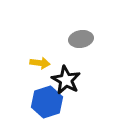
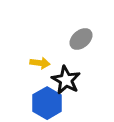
gray ellipse: rotated 30 degrees counterclockwise
blue hexagon: moved 1 px down; rotated 12 degrees counterclockwise
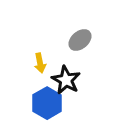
gray ellipse: moved 1 px left, 1 px down
yellow arrow: rotated 72 degrees clockwise
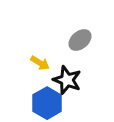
yellow arrow: rotated 48 degrees counterclockwise
black star: moved 1 px right; rotated 8 degrees counterclockwise
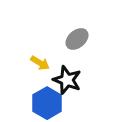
gray ellipse: moved 3 px left, 1 px up
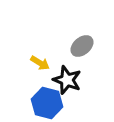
gray ellipse: moved 5 px right, 7 px down
blue hexagon: rotated 16 degrees counterclockwise
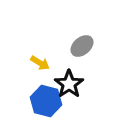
black star: moved 2 px right, 4 px down; rotated 16 degrees clockwise
blue hexagon: moved 1 px left, 2 px up
